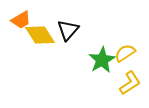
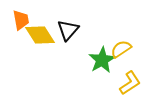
orange trapezoid: rotated 70 degrees counterclockwise
yellow semicircle: moved 4 px left, 4 px up
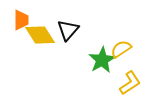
orange trapezoid: rotated 10 degrees clockwise
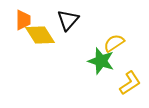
orange trapezoid: moved 2 px right
black triangle: moved 10 px up
yellow semicircle: moved 7 px left, 6 px up
green star: moved 1 px left, 1 px down; rotated 24 degrees counterclockwise
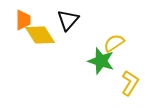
yellow L-shape: rotated 25 degrees counterclockwise
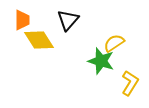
orange trapezoid: moved 1 px left
yellow diamond: moved 1 px left, 5 px down
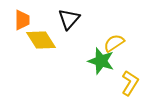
black triangle: moved 1 px right, 1 px up
yellow diamond: moved 2 px right
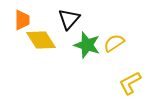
green star: moved 14 px left, 16 px up
yellow L-shape: rotated 150 degrees counterclockwise
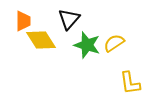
orange trapezoid: moved 1 px right, 1 px down
yellow L-shape: rotated 70 degrees counterclockwise
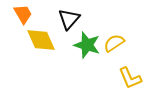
orange trapezoid: moved 7 px up; rotated 30 degrees counterclockwise
yellow diamond: rotated 8 degrees clockwise
yellow L-shape: moved 5 px up; rotated 15 degrees counterclockwise
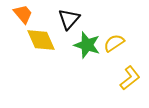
orange trapezoid: rotated 10 degrees counterclockwise
yellow L-shape: rotated 105 degrees counterclockwise
